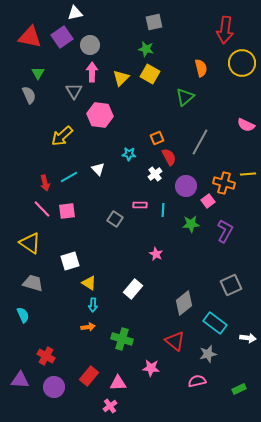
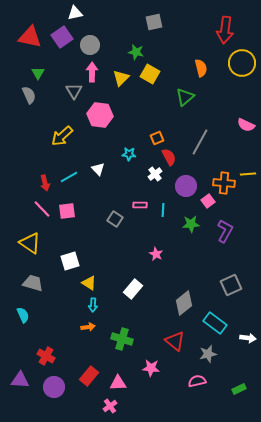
green star at (146, 49): moved 10 px left, 3 px down
orange cross at (224, 183): rotated 10 degrees counterclockwise
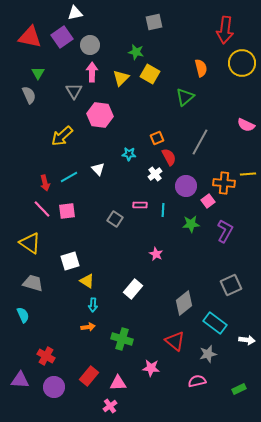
yellow triangle at (89, 283): moved 2 px left, 2 px up
white arrow at (248, 338): moved 1 px left, 2 px down
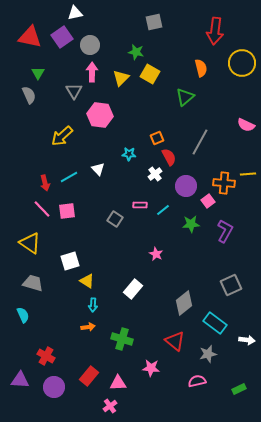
red arrow at (225, 30): moved 10 px left, 1 px down
cyan line at (163, 210): rotated 48 degrees clockwise
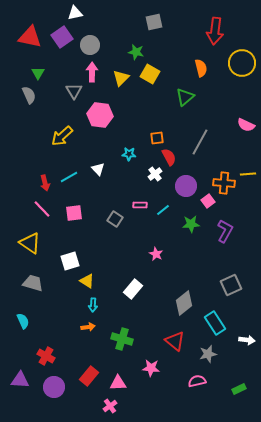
orange square at (157, 138): rotated 16 degrees clockwise
pink square at (67, 211): moved 7 px right, 2 px down
cyan semicircle at (23, 315): moved 6 px down
cyan rectangle at (215, 323): rotated 20 degrees clockwise
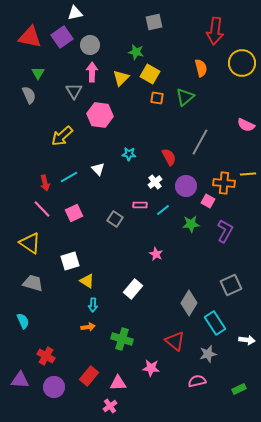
orange square at (157, 138): moved 40 px up; rotated 16 degrees clockwise
white cross at (155, 174): moved 8 px down
pink square at (208, 201): rotated 24 degrees counterclockwise
pink square at (74, 213): rotated 18 degrees counterclockwise
gray diamond at (184, 303): moved 5 px right; rotated 20 degrees counterclockwise
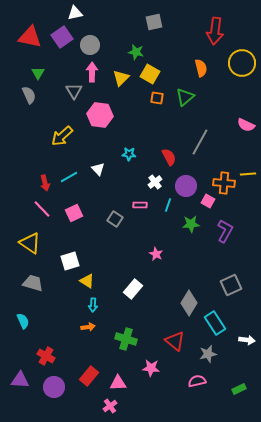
cyan line at (163, 210): moved 5 px right, 5 px up; rotated 32 degrees counterclockwise
green cross at (122, 339): moved 4 px right
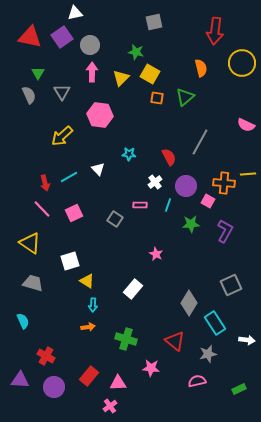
gray triangle at (74, 91): moved 12 px left, 1 px down
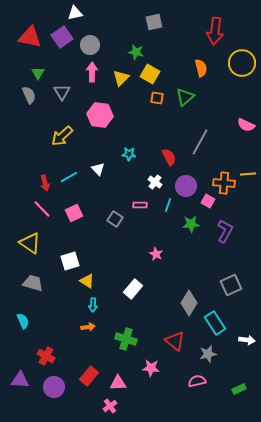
white cross at (155, 182): rotated 16 degrees counterclockwise
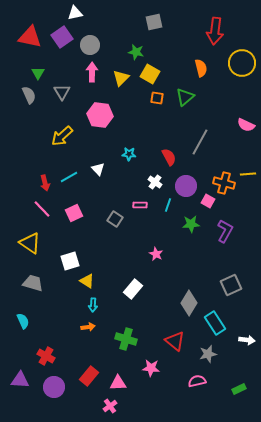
orange cross at (224, 183): rotated 10 degrees clockwise
